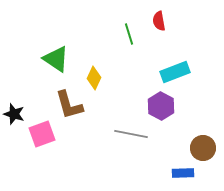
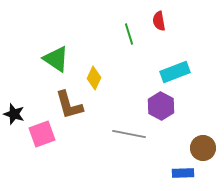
gray line: moved 2 px left
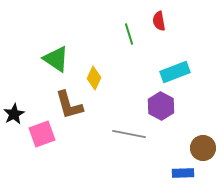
black star: rotated 25 degrees clockwise
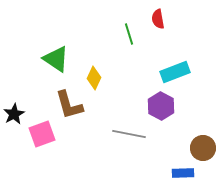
red semicircle: moved 1 px left, 2 px up
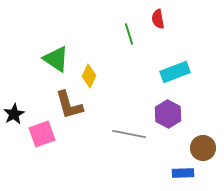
yellow diamond: moved 5 px left, 2 px up
purple hexagon: moved 7 px right, 8 px down
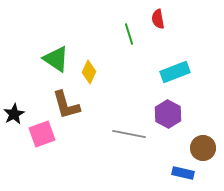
yellow diamond: moved 4 px up
brown L-shape: moved 3 px left
blue rectangle: rotated 15 degrees clockwise
